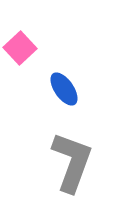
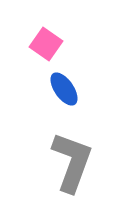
pink square: moved 26 px right, 4 px up; rotated 12 degrees counterclockwise
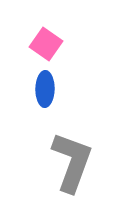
blue ellipse: moved 19 px left; rotated 36 degrees clockwise
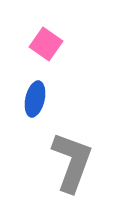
blue ellipse: moved 10 px left, 10 px down; rotated 12 degrees clockwise
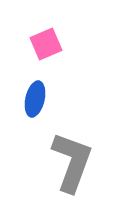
pink square: rotated 32 degrees clockwise
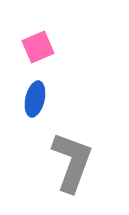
pink square: moved 8 px left, 3 px down
